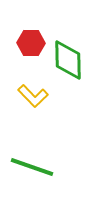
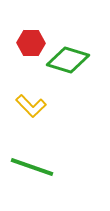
green diamond: rotated 72 degrees counterclockwise
yellow L-shape: moved 2 px left, 10 px down
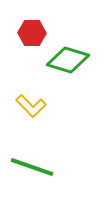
red hexagon: moved 1 px right, 10 px up
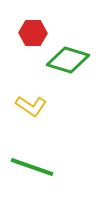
red hexagon: moved 1 px right
yellow L-shape: rotated 12 degrees counterclockwise
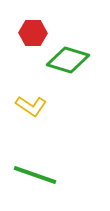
green line: moved 3 px right, 8 px down
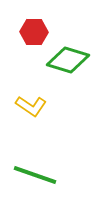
red hexagon: moved 1 px right, 1 px up
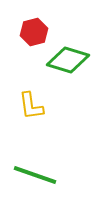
red hexagon: rotated 16 degrees counterclockwise
yellow L-shape: rotated 48 degrees clockwise
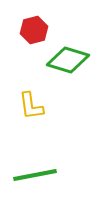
red hexagon: moved 2 px up
green line: rotated 30 degrees counterclockwise
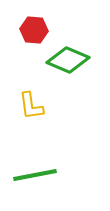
red hexagon: rotated 20 degrees clockwise
green diamond: rotated 6 degrees clockwise
